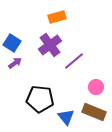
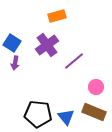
orange rectangle: moved 1 px up
purple cross: moved 3 px left
purple arrow: rotated 136 degrees clockwise
black pentagon: moved 2 px left, 15 px down
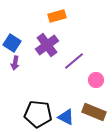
pink circle: moved 7 px up
blue triangle: rotated 24 degrees counterclockwise
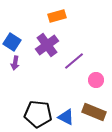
blue square: moved 1 px up
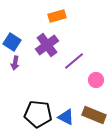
brown rectangle: moved 3 px down
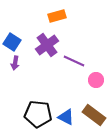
purple line: rotated 65 degrees clockwise
brown rectangle: rotated 15 degrees clockwise
